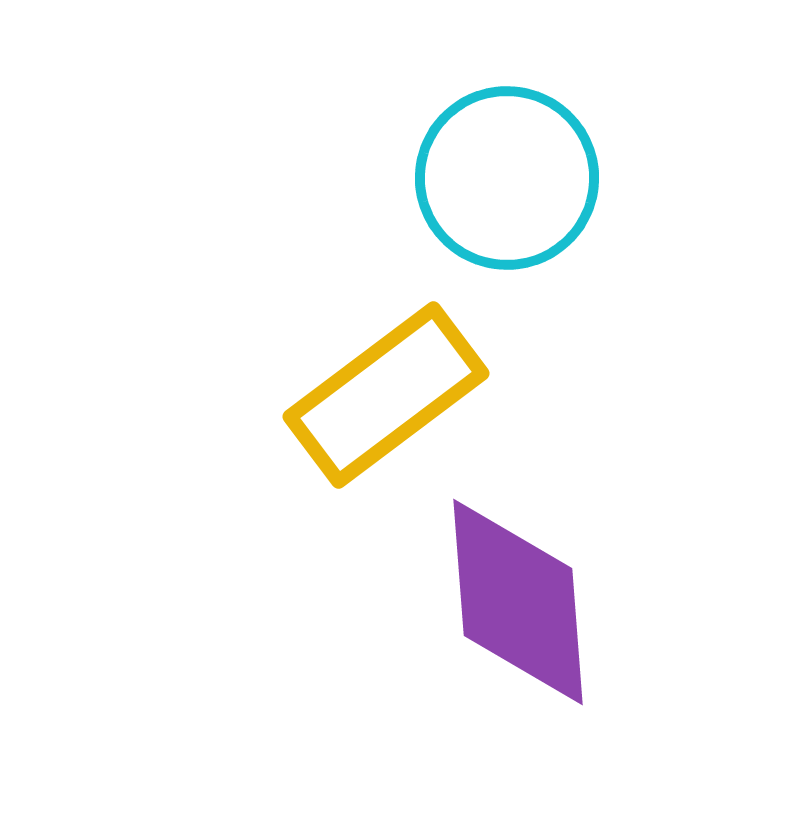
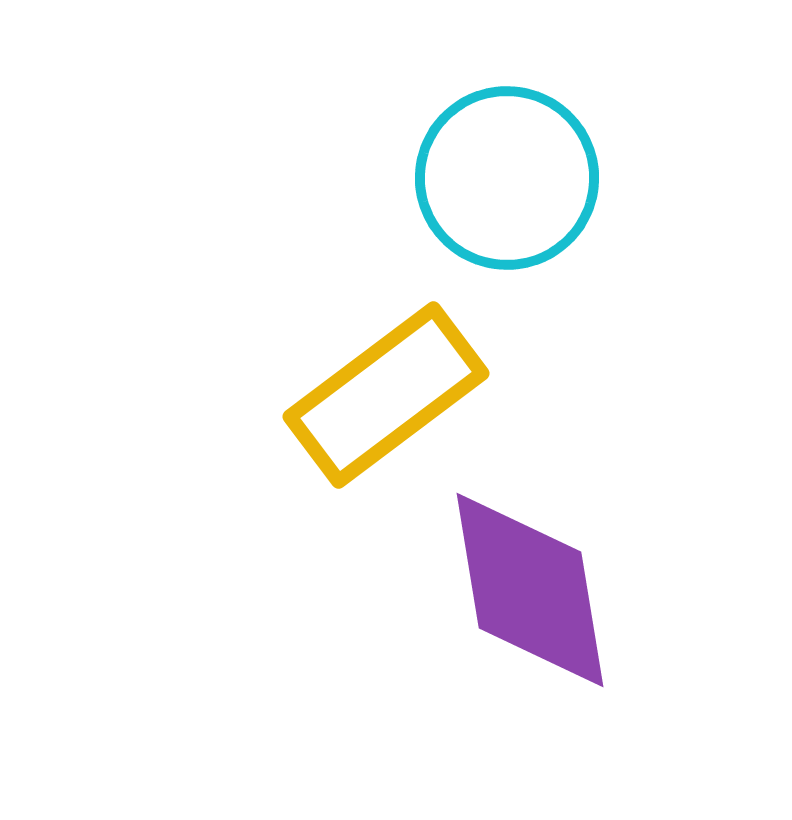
purple diamond: moved 12 px right, 12 px up; rotated 5 degrees counterclockwise
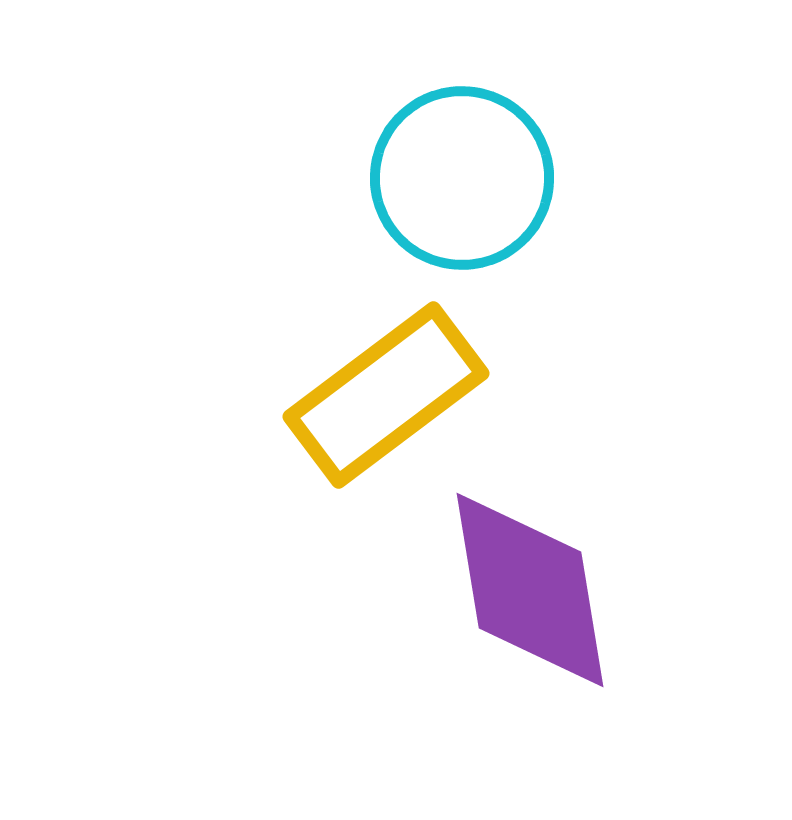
cyan circle: moved 45 px left
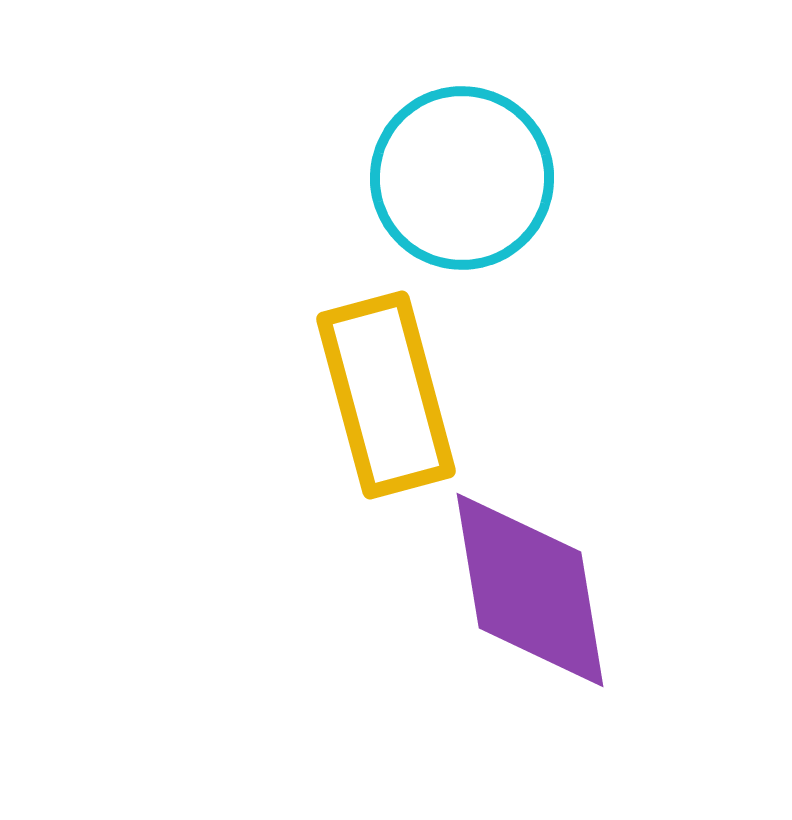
yellow rectangle: rotated 68 degrees counterclockwise
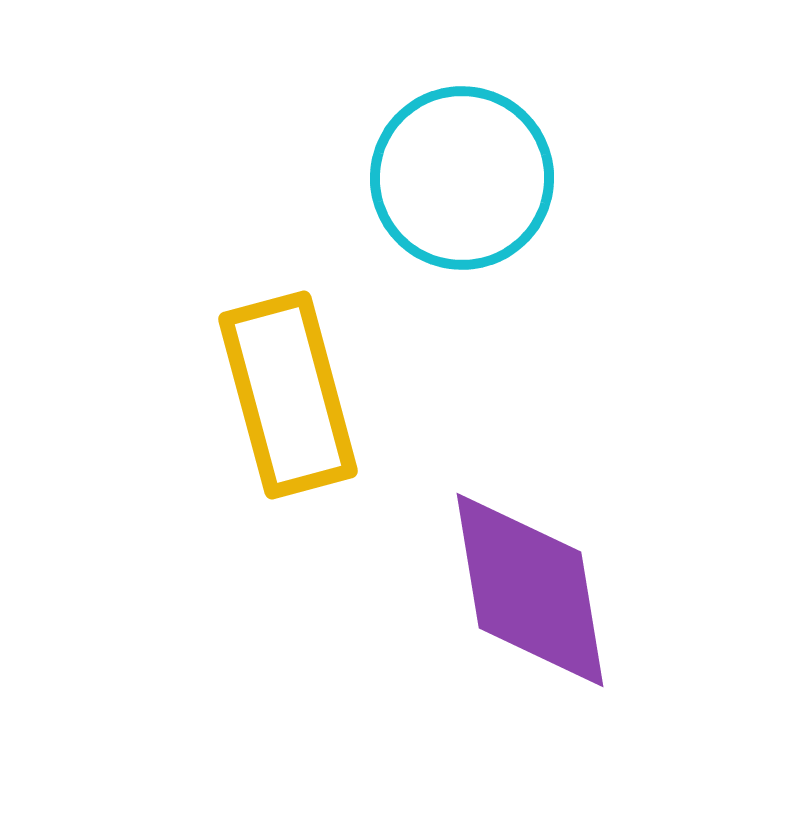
yellow rectangle: moved 98 px left
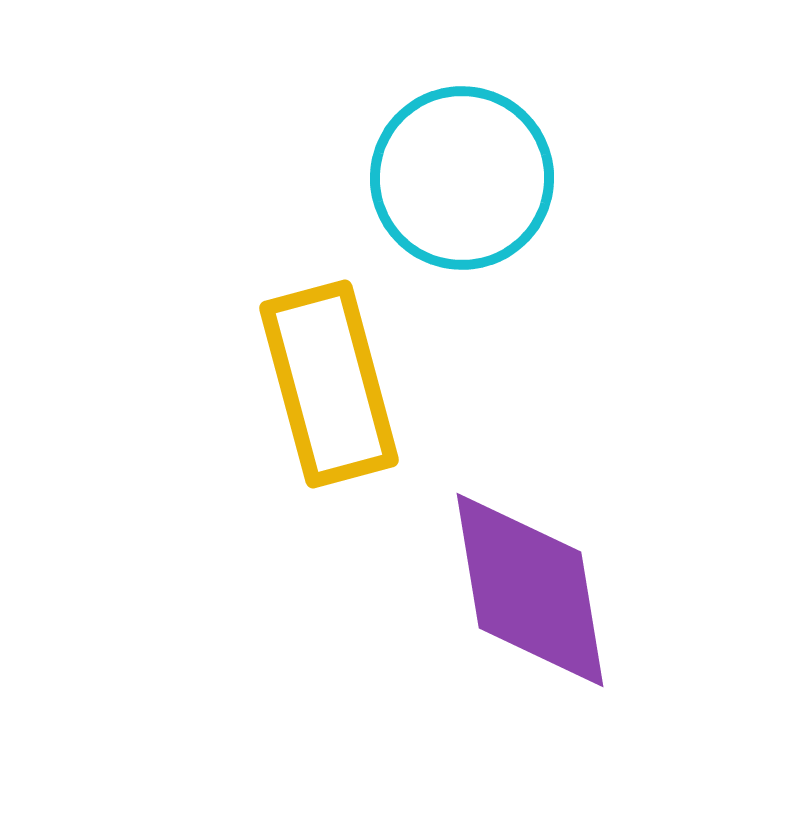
yellow rectangle: moved 41 px right, 11 px up
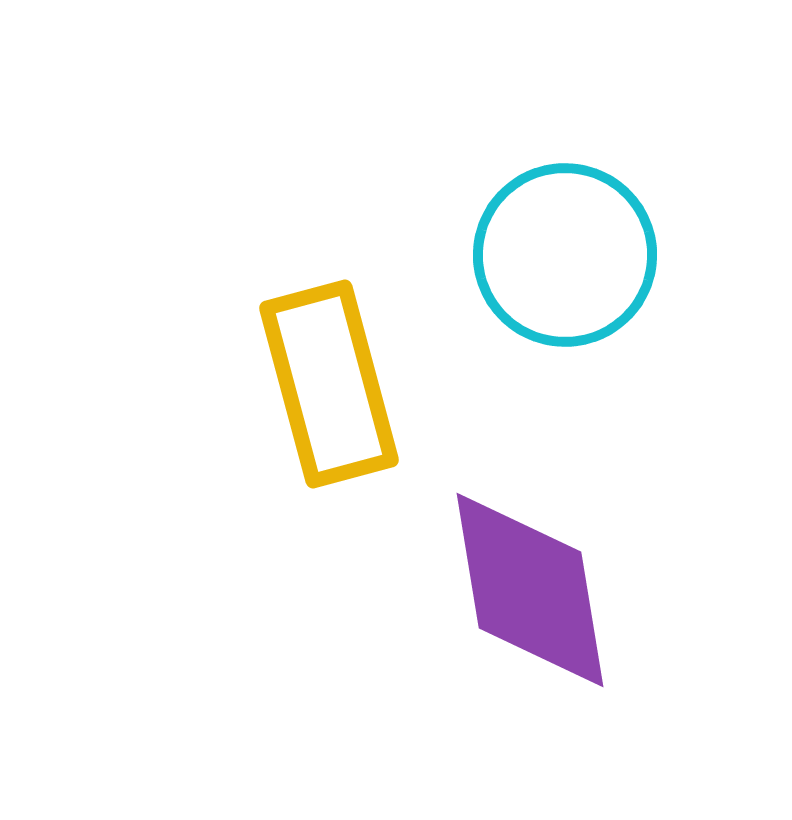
cyan circle: moved 103 px right, 77 px down
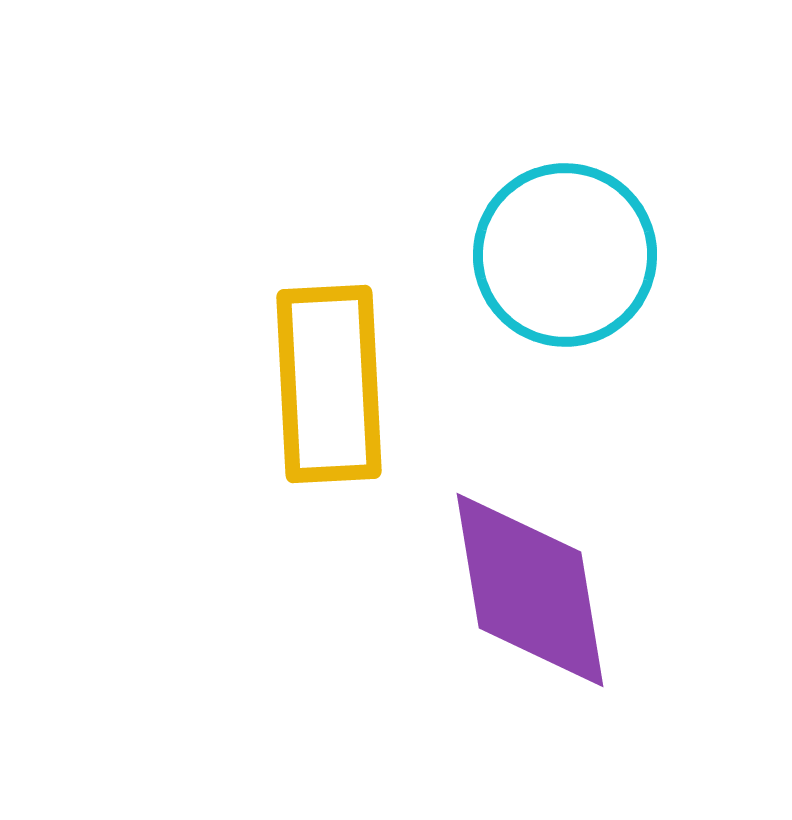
yellow rectangle: rotated 12 degrees clockwise
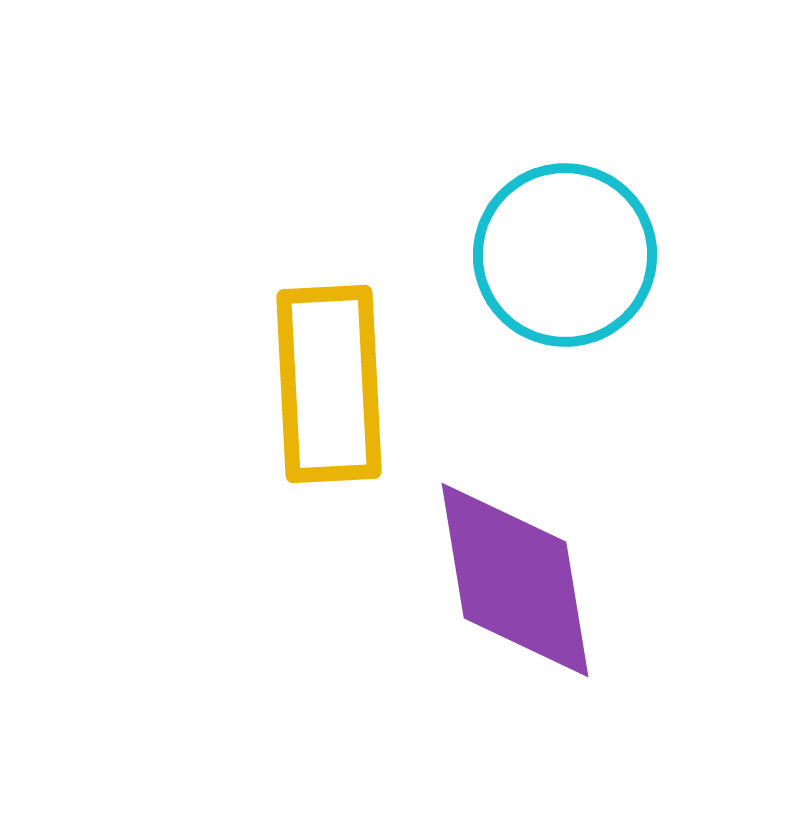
purple diamond: moved 15 px left, 10 px up
